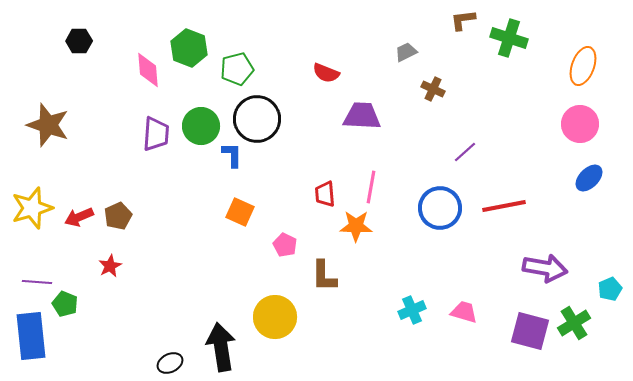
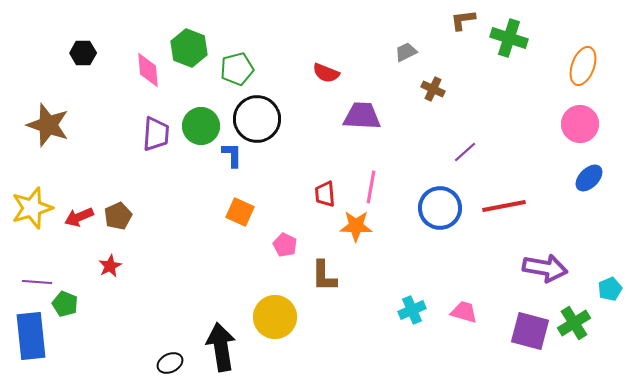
black hexagon at (79, 41): moved 4 px right, 12 px down
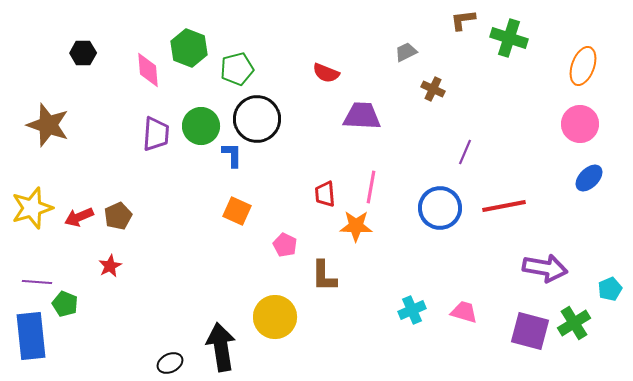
purple line at (465, 152): rotated 25 degrees counterclockwise
orange square at (240, 212): moved 3 px left, 1 px up
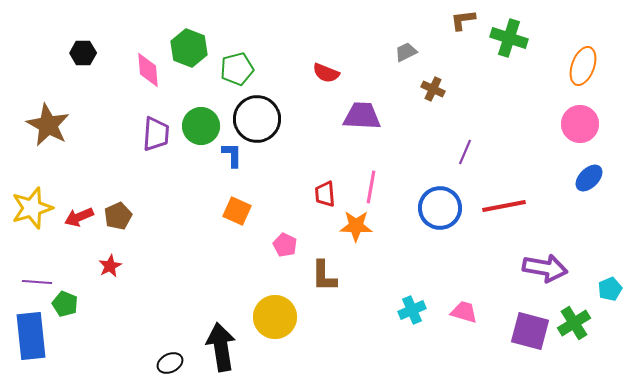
brown star at (48, 125): rotated 9 degrees clockwise
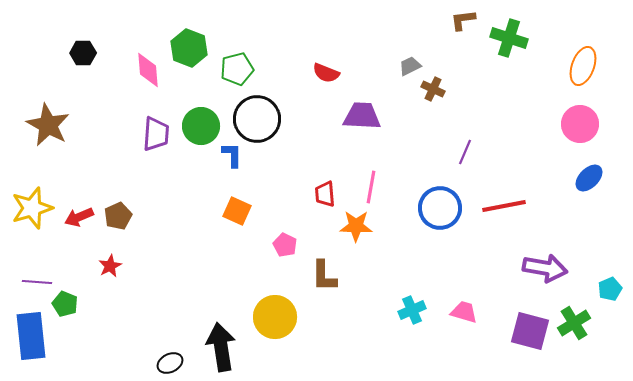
gray trapezoid at (406, 52): moved 4 px right, 14 px down
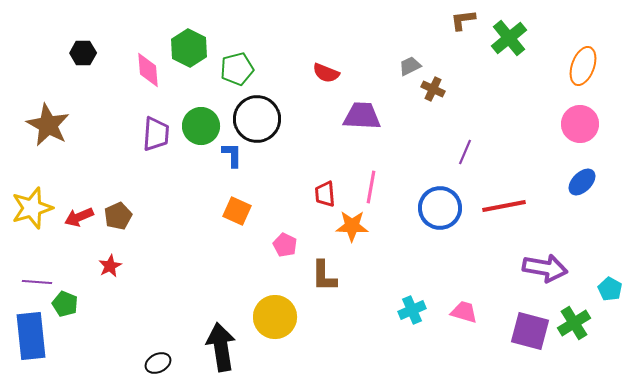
green cross at (509, 38): rotated 33 degrees clockwise
green hexagon at (189, 48): rotated 6 degrees clockwise
blue ellipse at (589, 178): moved 7 px left, 4 px down
orange star at (356, 226): moved 4 px left
cyan pentagon at (610, 289): rotated 20 degrees counterclockwise
black ellipse at (170, 363): moved 12 px left
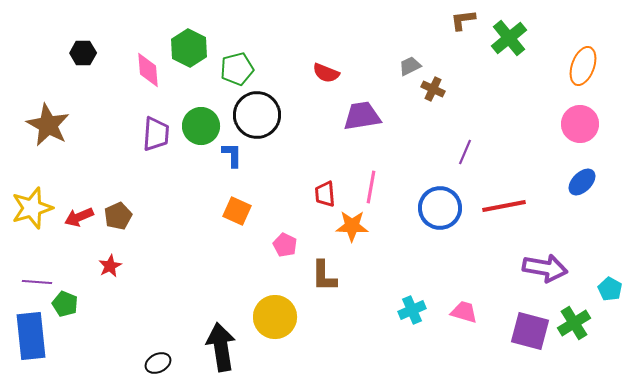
purple trapezoid at (362, 116): rotated 12 degrees counterclockwise
black circle at (257, 119): moved 4 px up
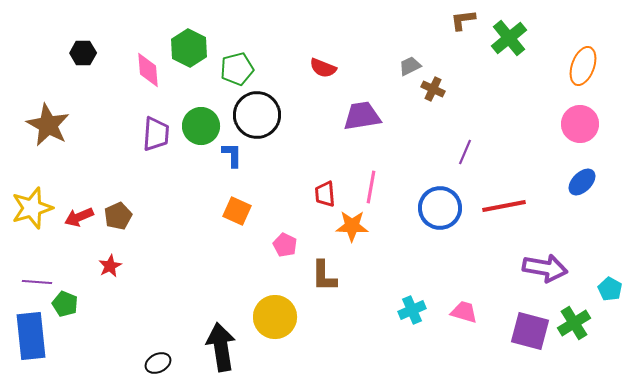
red semicircle at (326, 73): moved 3 px left, 5 px up
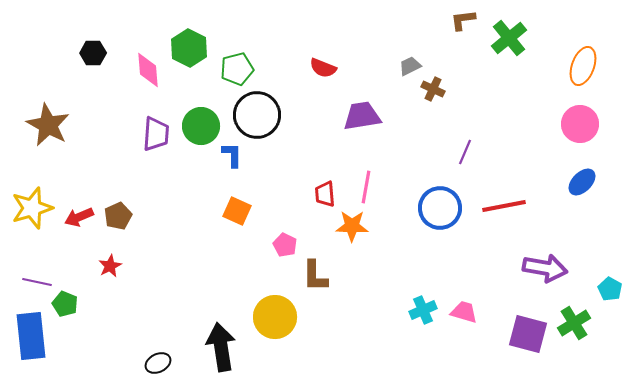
black hexagon at (83, 53): moved 10 px right
pink line at (371, 187): moved 5 px left
brown L-shape at (324, 276): moved 9 px left
purple line at (37, 282): rotated 8 degrees clockwise
cyan cross at (412, 310): moved 11 px right
purple square at (530, 331): moved 2 px left, 3 px down
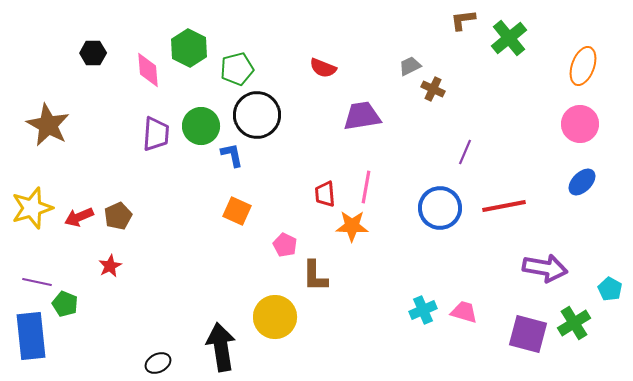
blue L-shape at (232, 155): rotated 12 degrees counterclockwise
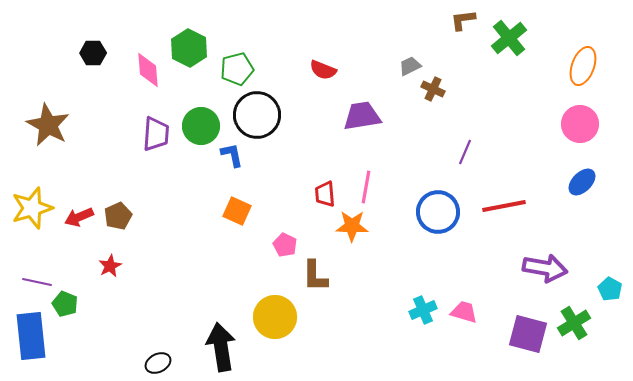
red semicircle at (323, 68): moved 2 px down
blue circle at (440, 208): moved 2 px left, 4 px down
